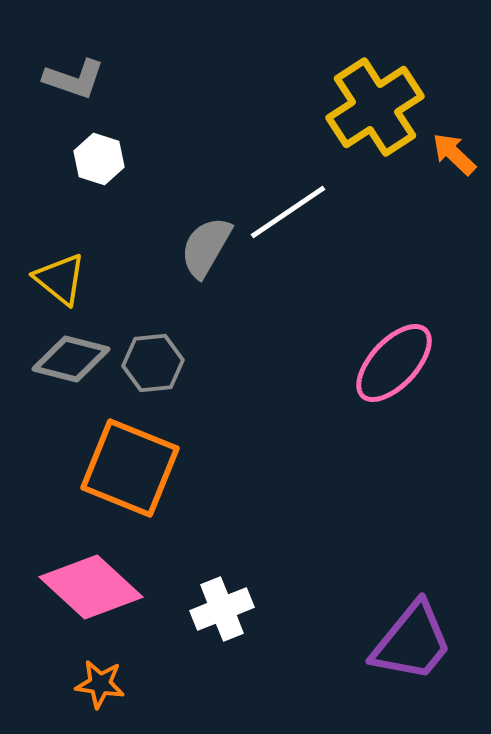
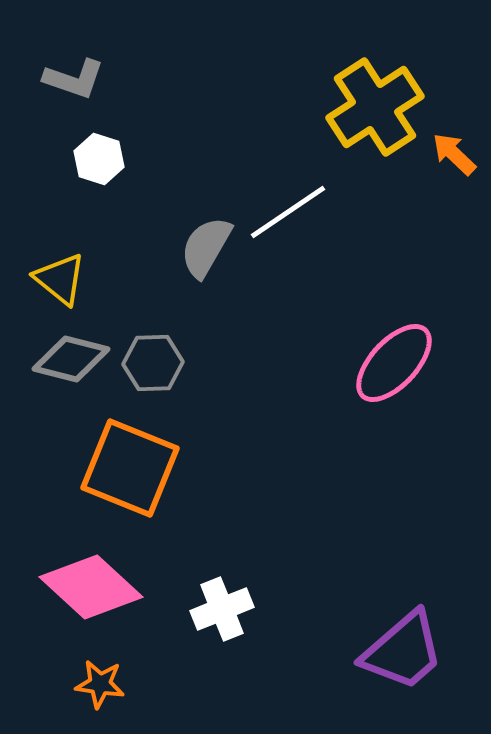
gray hexagon: rotated 4 degrees clockwise
purple trapezoid: moved 9 px left, 9 px down; rotated 10 degrees clockwise
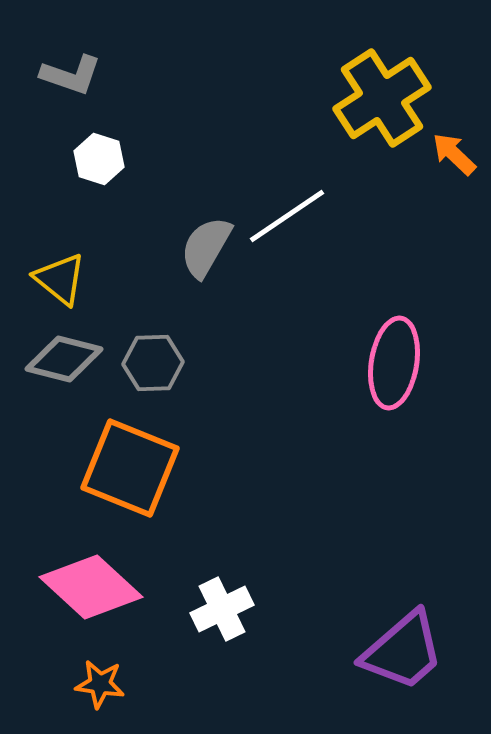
gray L-shape: moved 3 px left, 4 px up
yellow cross: moved 7 px right, 9 px up
white line: moved 1 px left, 4 px down
gray diamond: moved 7 px left
pink ellipse: rotated 34 degrees counterclockwise
white cross: rotated 4 degrees counterclockwise
